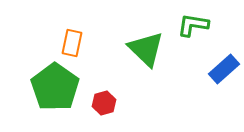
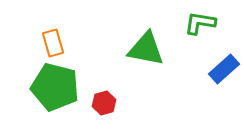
green L-shape: moved 7 px right, 2 px up
orange rectangle: moved 19 px left; rotated 28 degrees counterclockwise
green triangle: rotated 33 degrees counterclockwise
green pentagon: rotated 21 degrees counterclockwise
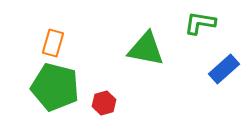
orange rectangle: rotated 32 degrees clockwise
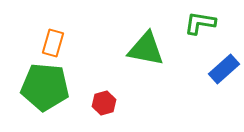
green pentagon: moved 10 px left; rotated 9 degrees counterclockwise
